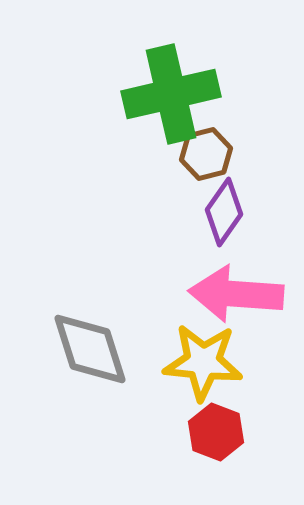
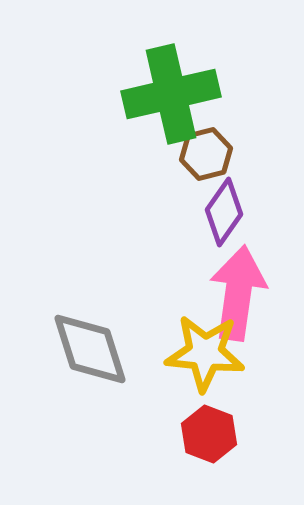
pink arrow: moved 2 px right, 1 px up; rotated 94 degrees clockwise
yellow star: moved 2 px right, 9 px up
red hexagon: moved 7 px left, 2 px down
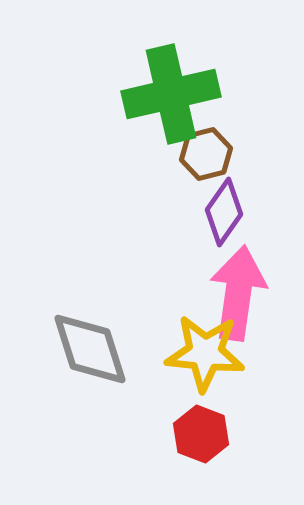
red hexagon: moved 8 px left
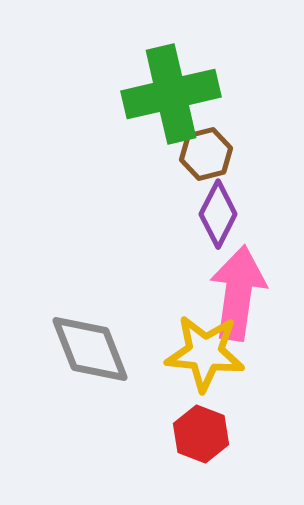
purple diamond: moved 6 px left, 2 px down; rotated 8 degrees counterclockwise
gray diamond: rotated 4 degrees counterclockwise
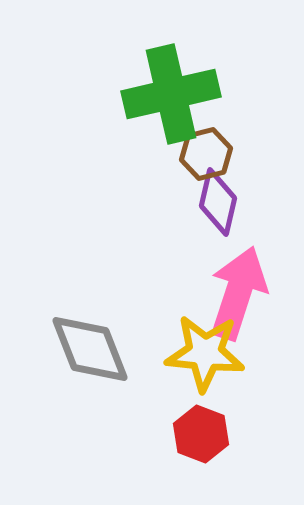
purple diamond: moved 12 px up; rotated 14 degrees counterclockwise
pink arrow: rotated 10 degrees clockwise
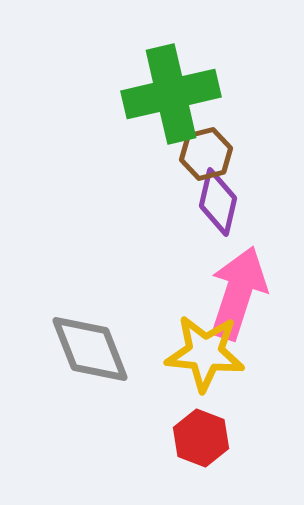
red hexagon: moved 4 px down
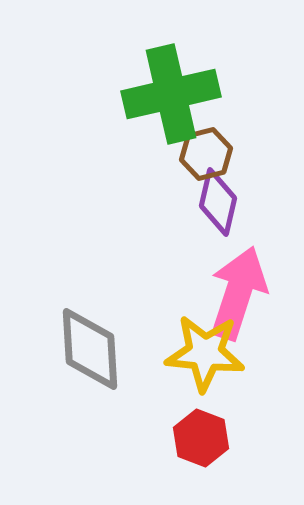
gray diamond: rotated 18 degrees clockwise
